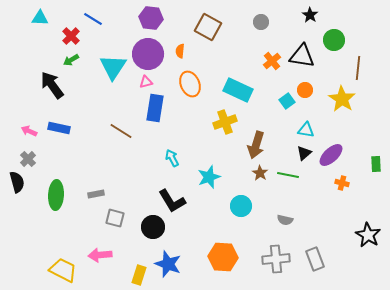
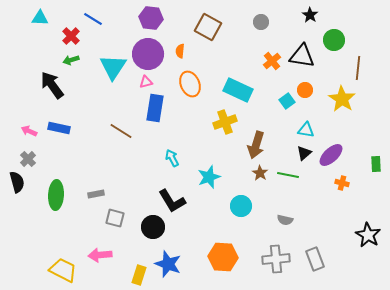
green arrow at (71, 60): rotated 14 degrees clockwise
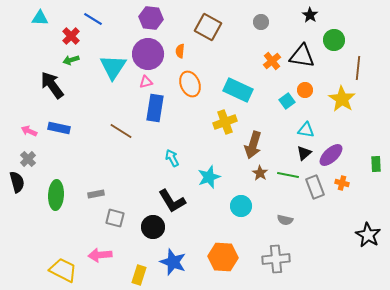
brown arrow at (256, 145): moved 3 px left
gray rectangle at (315, 259): moved 72 px up
blue star at (168, 264): moved 5 px right, 2 px up
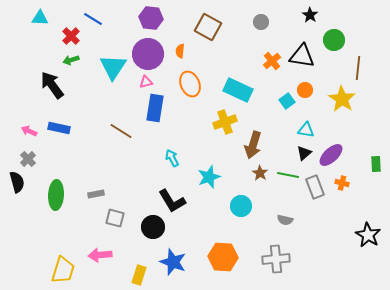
yellow trapezoid at (63, 270): rotated 80 degrees clockwise
